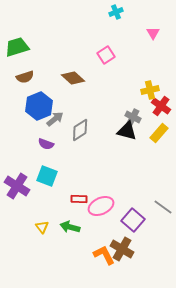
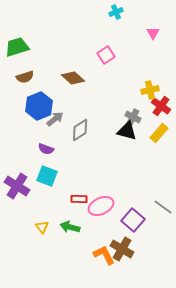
purple semicircle: moved 5 px down
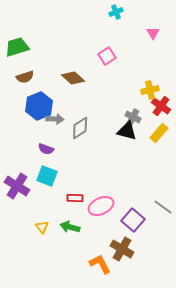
pink square: moved 1 px right, 1 px down
gray arrow: rotated 42 degrees clockwise
gray diamond: moved 2 px up
red rectangle: moved 4 px left, 1 px up
orange L-shape: moved 4 px left, 9 px down
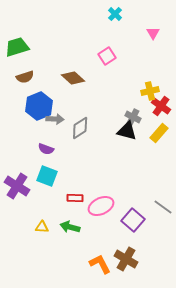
cyan cross: moved 1 px left, 2 px down; rotated 24 degrees counterclockwise
yellow cross: moved 1 px down
yellow triangle: rotated 48 degrees counterclockwise
brown cross: moved 4 px right, 10 px down
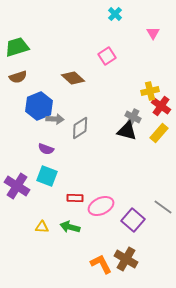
brown semicircle: moved 7 px left
orange L-shape: moved 1 px right
